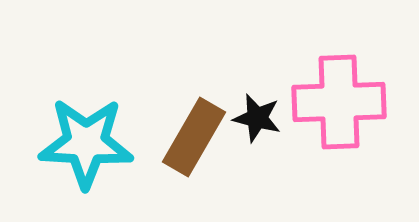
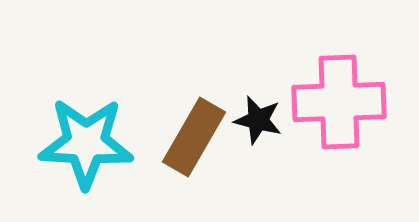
black star: moved 1 px right, 2 px down
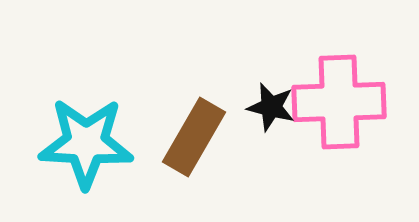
black star: moved 13 px right, 13 px up
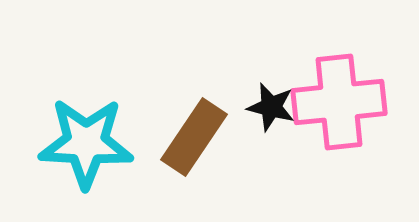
pink cross: rotated 4 degrees counterclockwise
brown rectangle: rotated 4 degrees clockwise
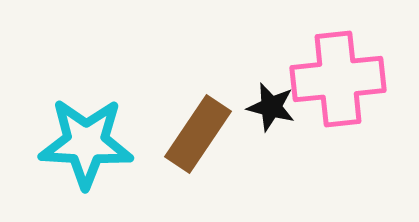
pink cross: moved 1 px left, 23 px up
brown rectangle: moved 4 px right, 3 px up
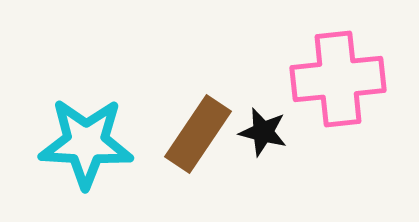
black star: moved 8 px left, 25 px down
